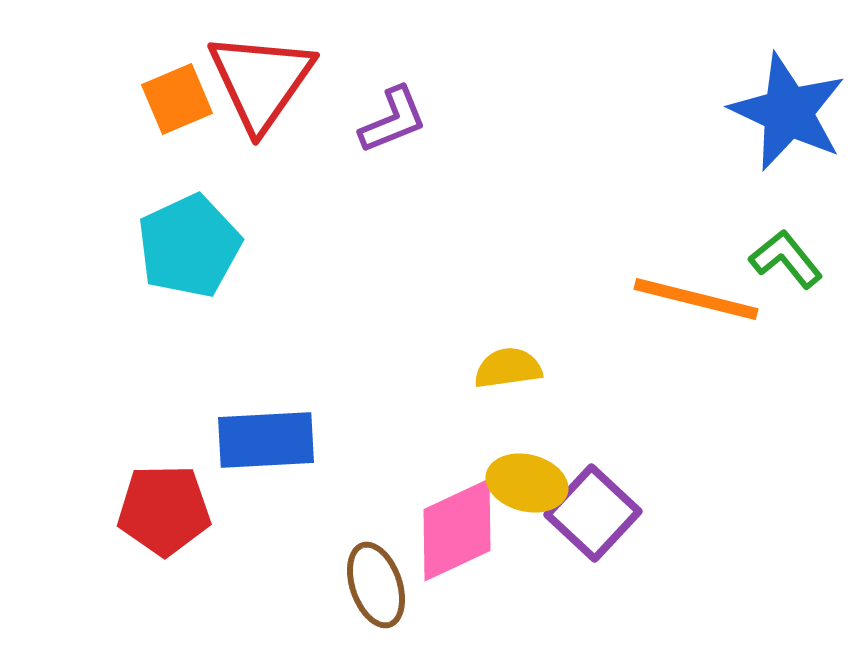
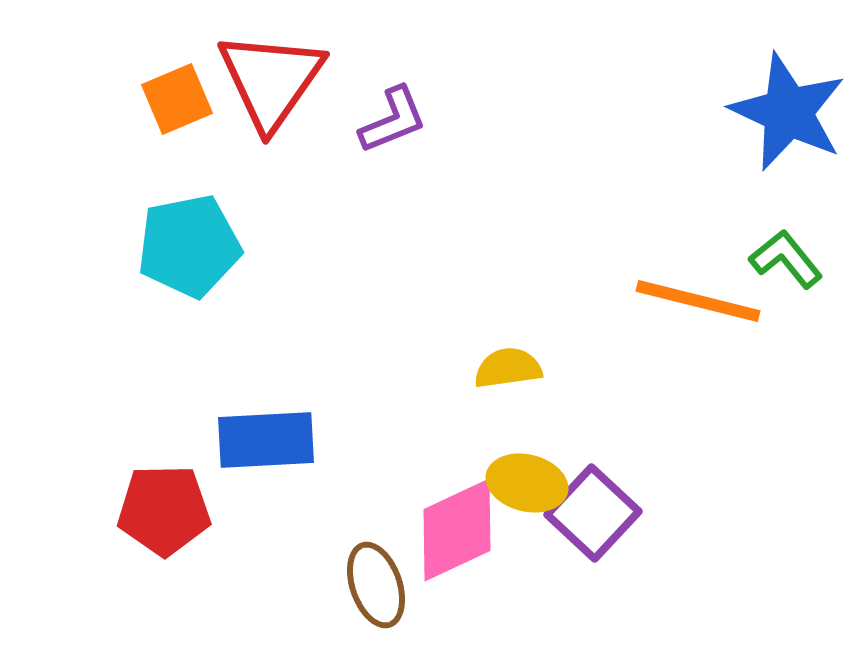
red triangle: moved 10 px right, 1 px up
cyan pentagon: rotated 14 degrees clockwise
orange line: moved 2 px right, 2 px down
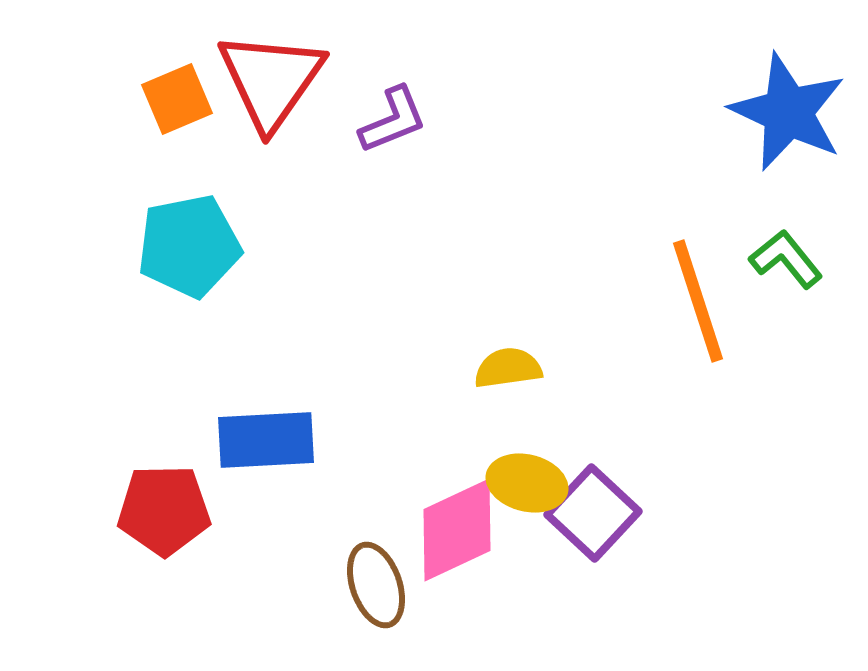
orange line: rotated 58 degrees clockwise
